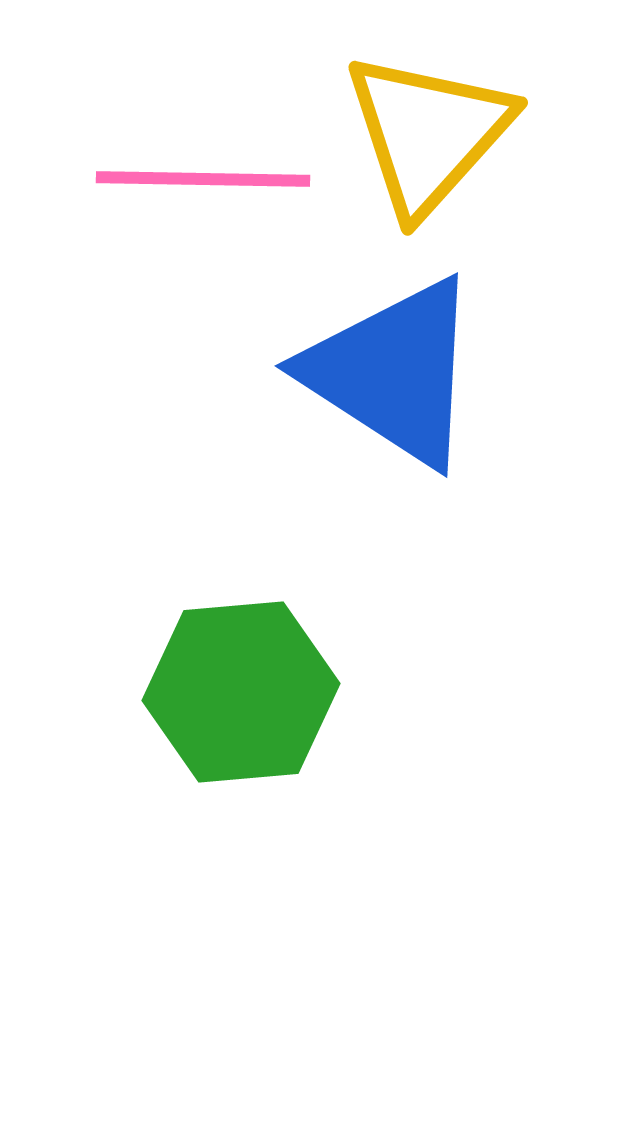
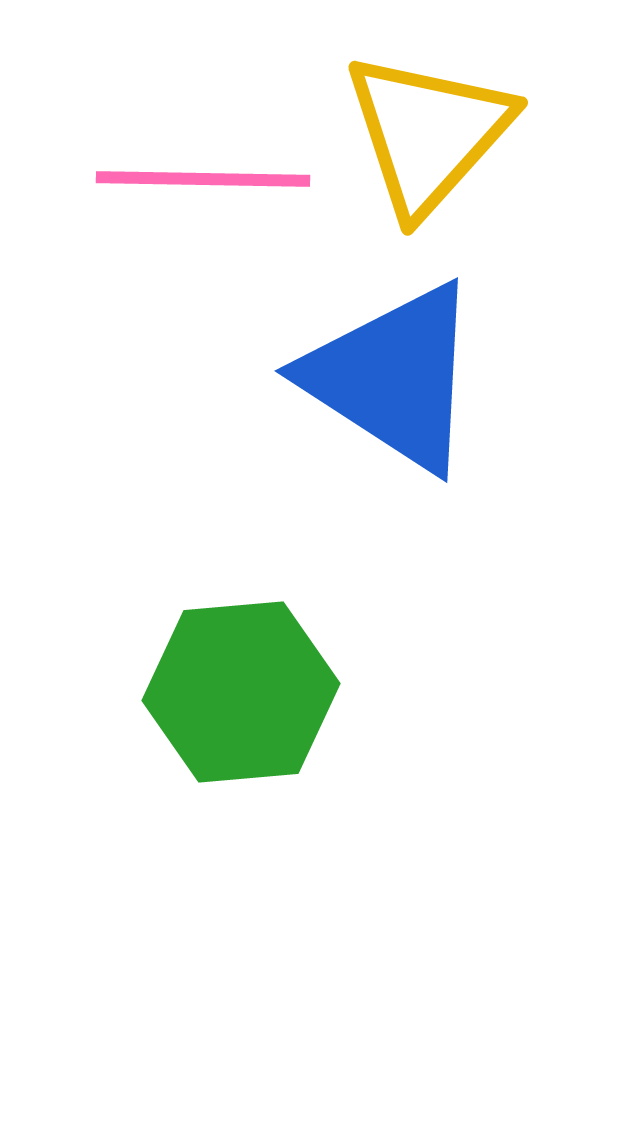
blue triangle: moved 5 px down
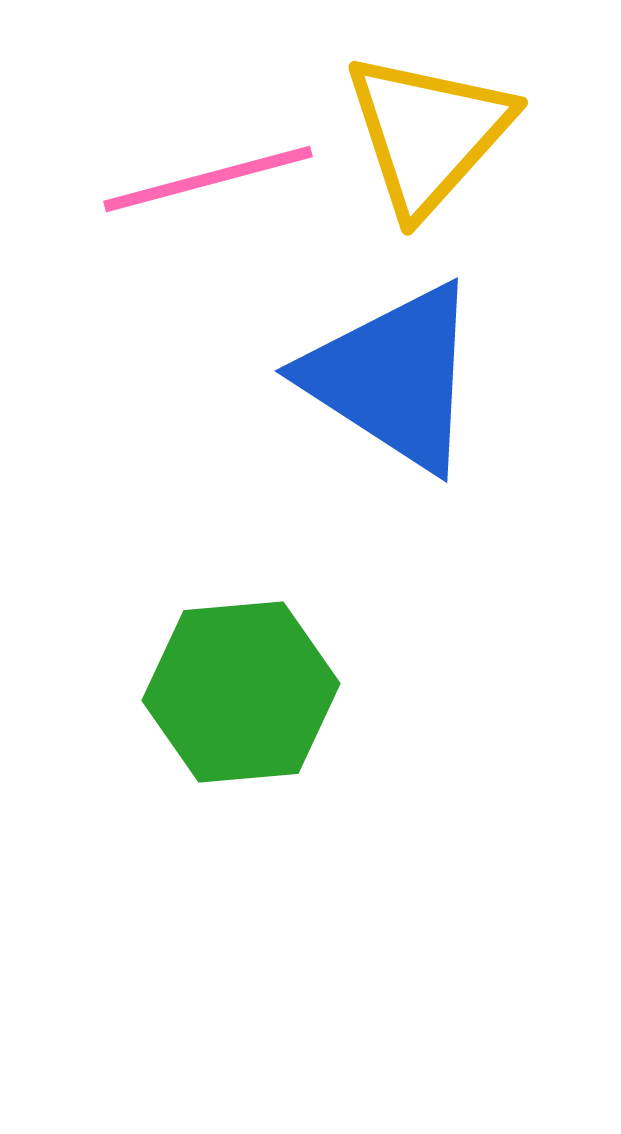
pink line: moved 5 px right; rotated 16 degrees counterclockwise
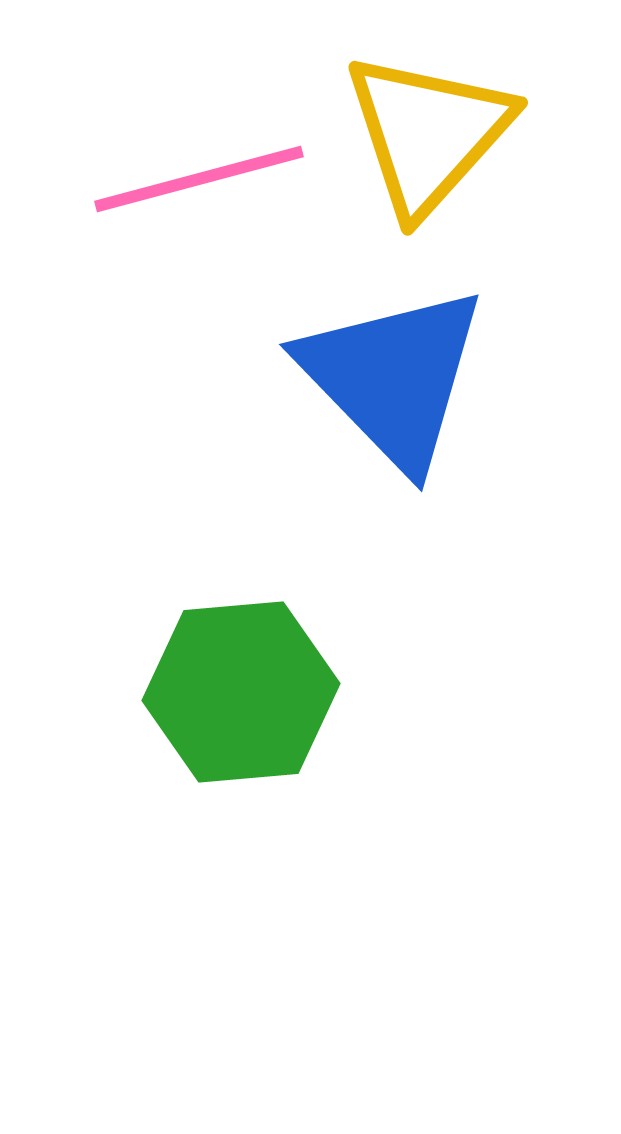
pink line: moved 9 px left
blue triangle: rotated 13 degrees clockwise
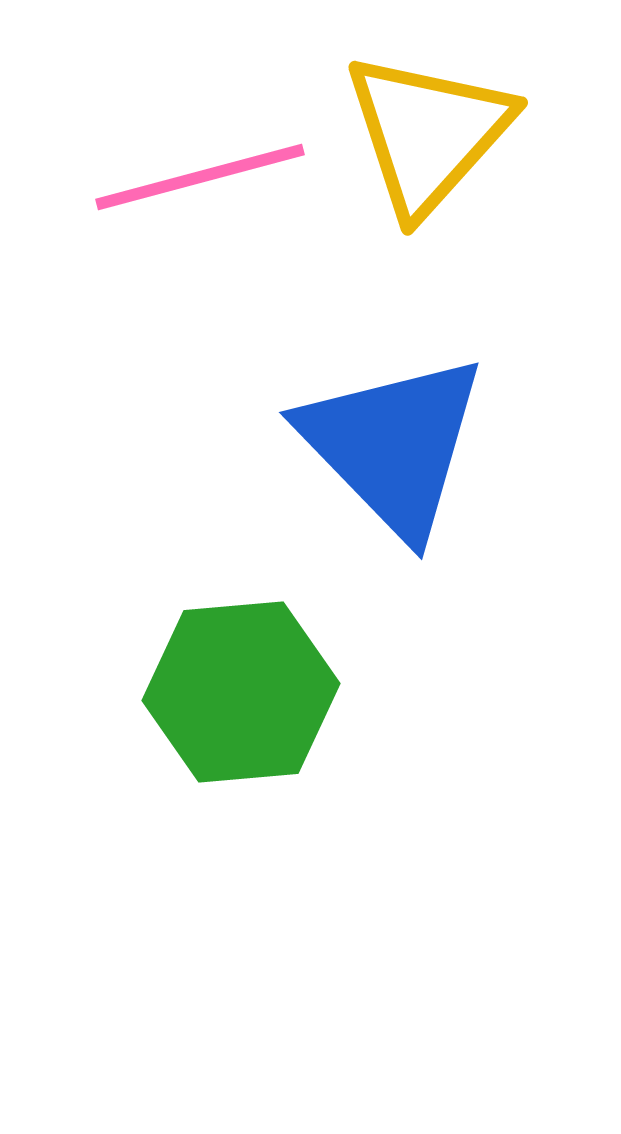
pink line: moved 1 px right, 2 px up
blue triangle: moved 68 px down
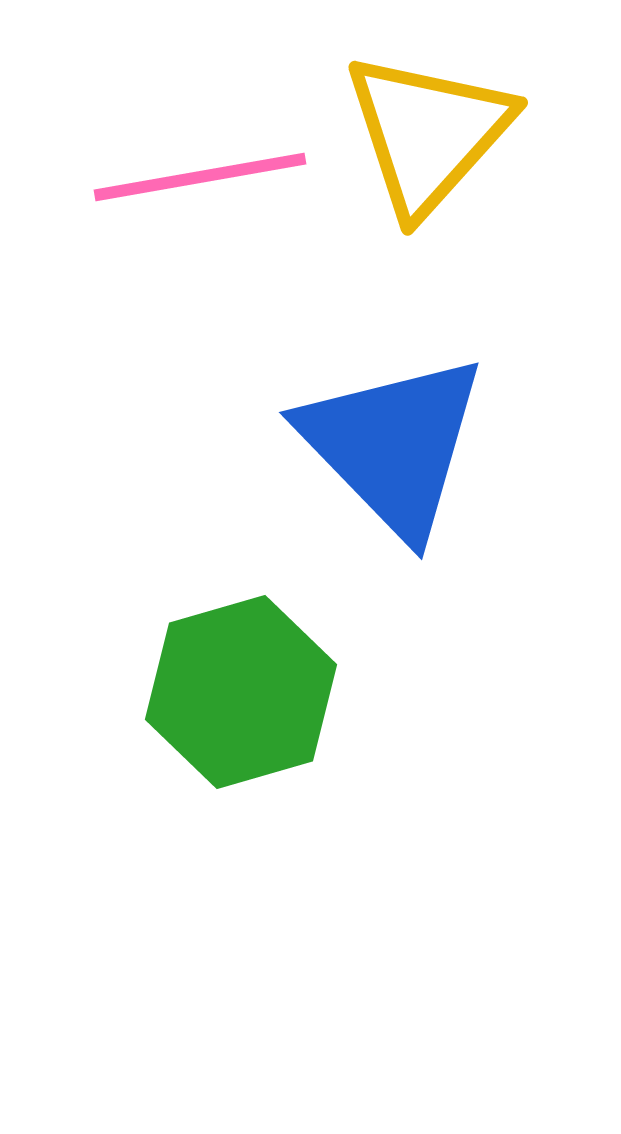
pink line: rotated 5 degrees clockwise
green hexagon: rotated 11 degrees counterclockwise
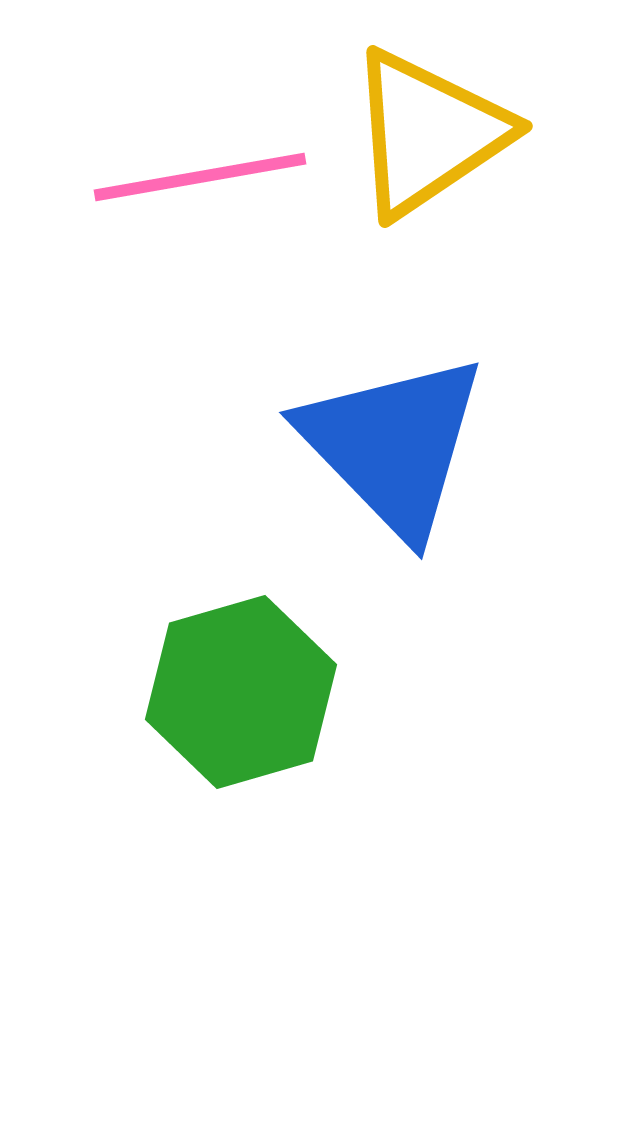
yellow triangle: rotated 14 degrees clockwise
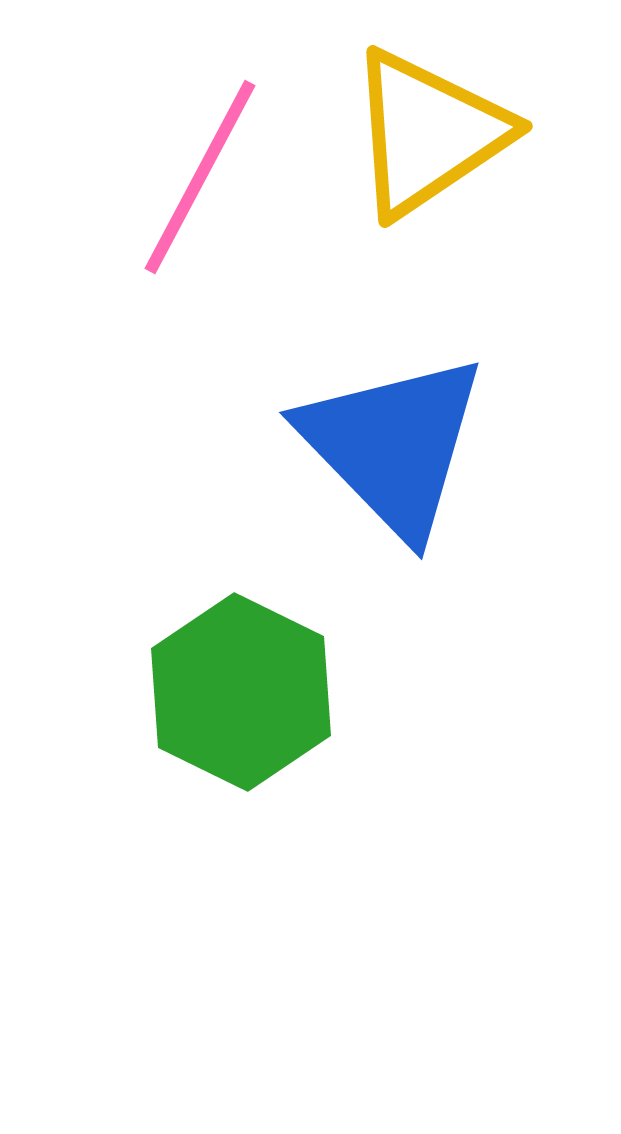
pink line: rotated 52 degrees counterclockwise
green hexagon: rotated 18 degrees counterclockwise
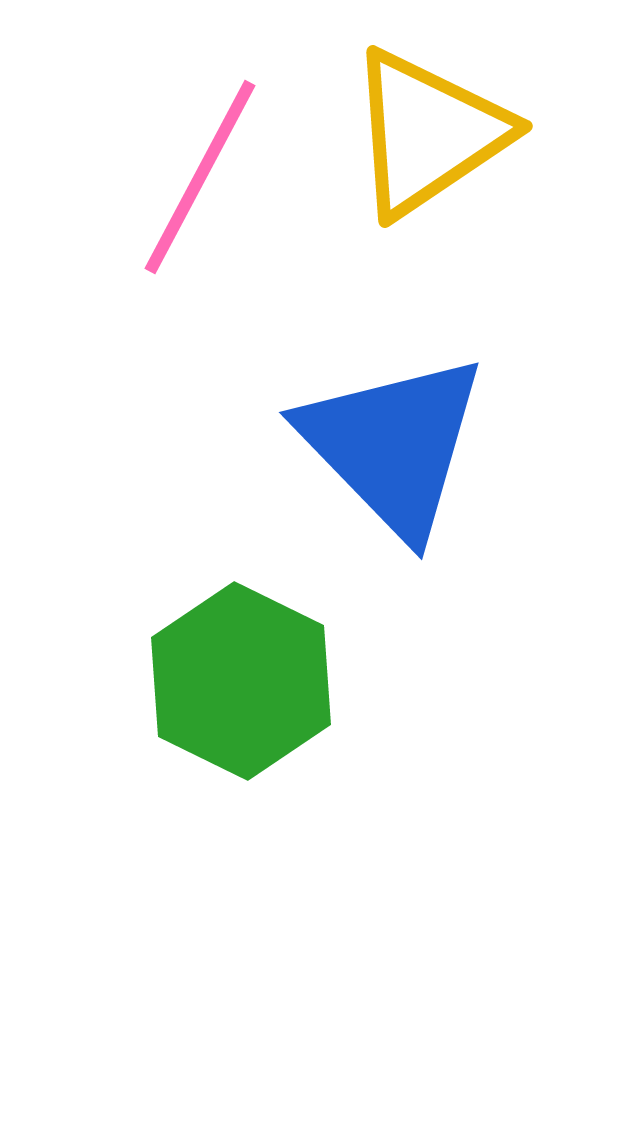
green hexagon: moved 11 px up
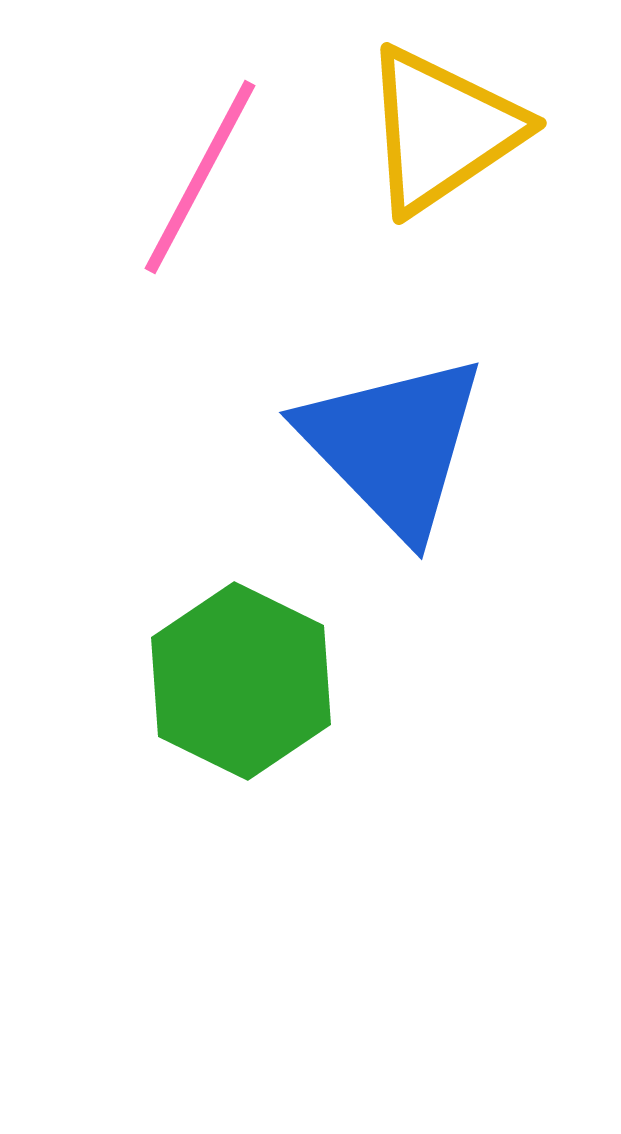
yellow triangle: moved 14 px right, 3 px up
